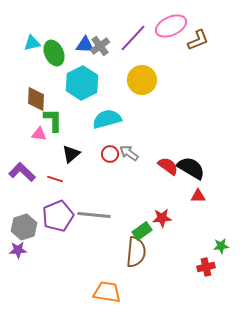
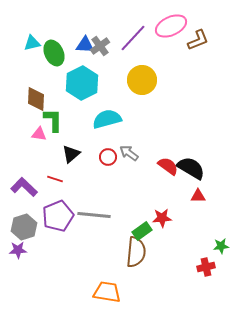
red circle: moved 2 px left, 3 px down
purple L-shape: moved 2 px right, 15 px down
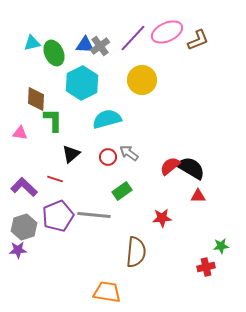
pink ellipse: moved 4 px left, 6 px down
pink triangle: moved 19 px left, 1 px up
red semicircle: moved 2 px right; rotated 75 degrees counterclockwise
green rectangle: moved 20 px left, 40 px up
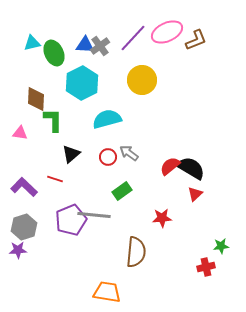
brown L-shape: moved 2 px left
red triangle: moved 3 px left, 2 px up; rotated 42 degrees counterclockwise
purple pentagon: moved 13 px right, 4 px down
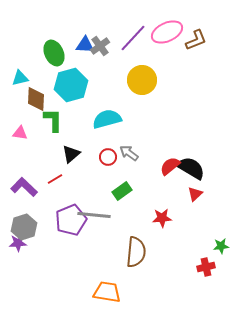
cyan triangle: moved 12 px left, 35 px down
cyan hexagon: moved 11 px left, 2 px down; rotated 12 degrees clockwise
red line: rotated 49 degrees counterclockwise
purple star: moved 7 px up
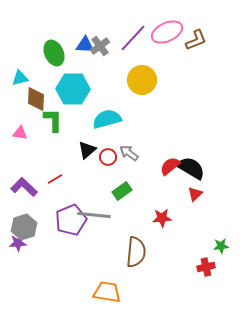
cyan hexagon: moved 2 px right, 4 px down; rotated 16 degrees clockwise
black triangle: moved 16 px right, 4 px up
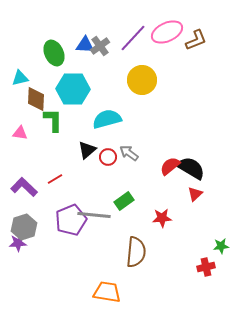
green rectangle: moved 2 px right, 10 px down
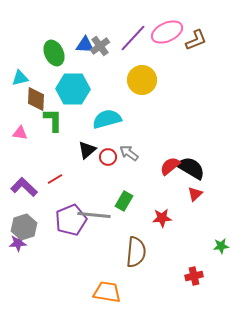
green rectangle: rotated 24 degrees counterclockwise
red cross: moved 12 px left, 9 px down
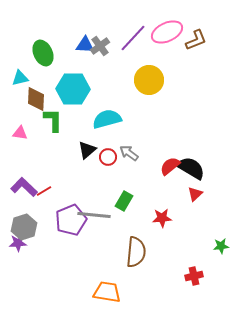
green ellipse: moved 11 px left
yellow circle: moved 7 px right
red line: moved 11 px left, 12 px down
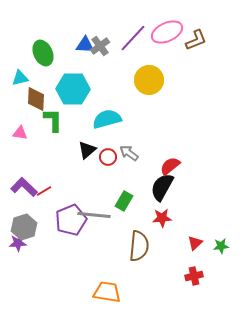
black semicircle: moved 29 px left, 19 px down; rotated 92 degrees counterclockwise
red triangle: moved 49 px down
brown semicircle: moved 3 px right, 6 px up
